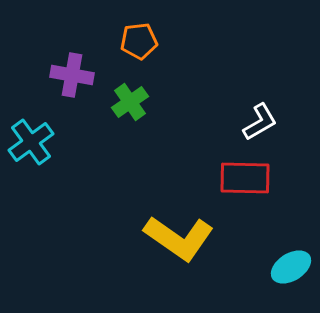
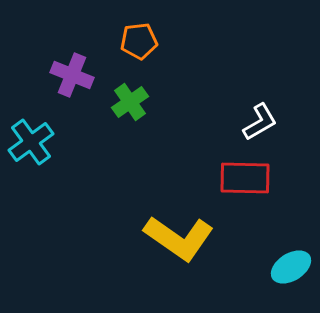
purple cross: rotated 12 degrees clockwise
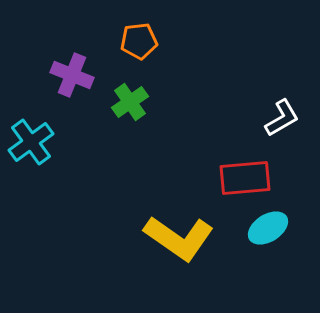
white L-shape: moved 22 px right, 4 px up
red rectangle: rotated 6 degrees counterclockwise
cyan ellipse: moved 23 px left, 39 px up
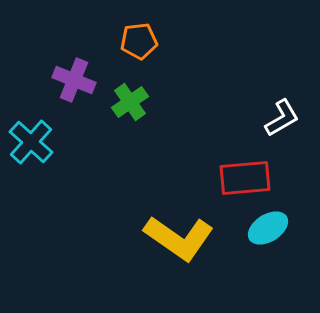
purple cross: moved 2 px right, 5 px down
cyan cross: rotated 12 degrees counterclockwise
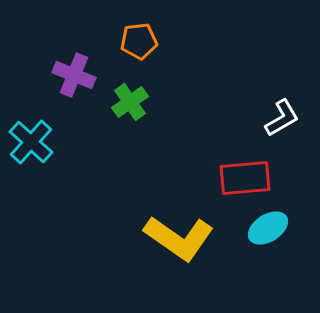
purple cross: moved 5 px up
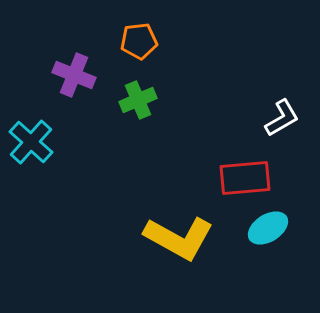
green cross: moved 8 px right, 2 px up; rotated 12 degrees clockwise
yellow L-shape: rotated 6 degrees counterclockwise
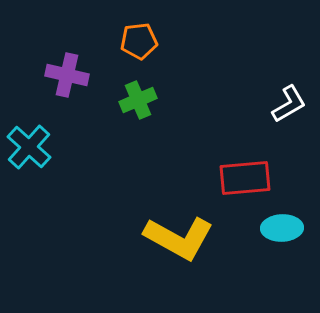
purple cross: moved 7 px left; rotated 9 degrees counterclockwise
white L-shape: moved 7 px right, 14 px up
cyan cross: moved 2 px left, 5 px down
cyan ellipse: moved 14 px right; rotated 30 degrees clockwise
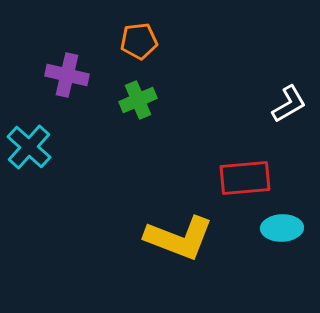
yellow L-shape: rotated 8 degrees counterclockwise
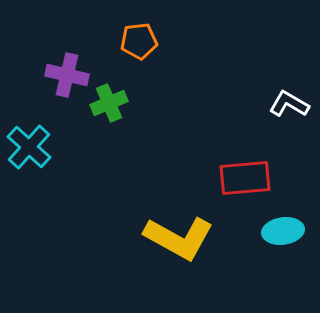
green cross: moved 29 px left, 3 px down
white L-shape: rotated 120 degrees counterclockwise
cyan ellipse: moved 1 px right, 3 px down; rotated 6 degrees counterclockwise
yellow L-shape: rotated 8 degrees clockwise
